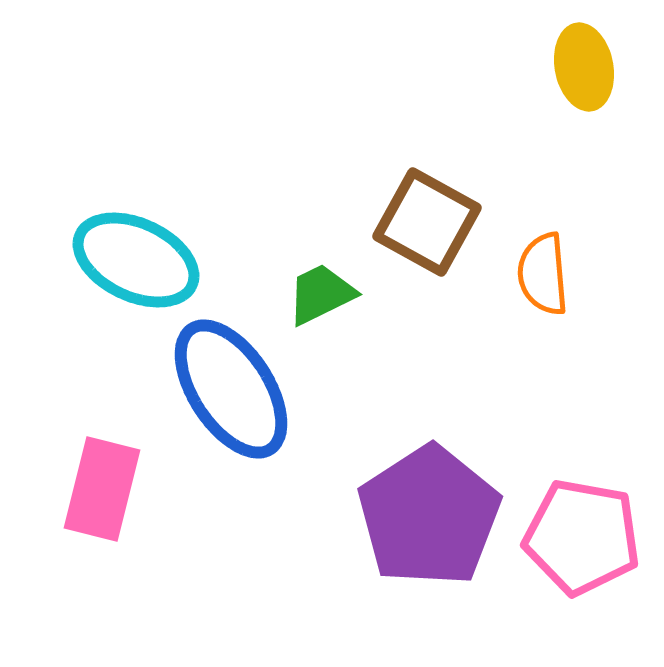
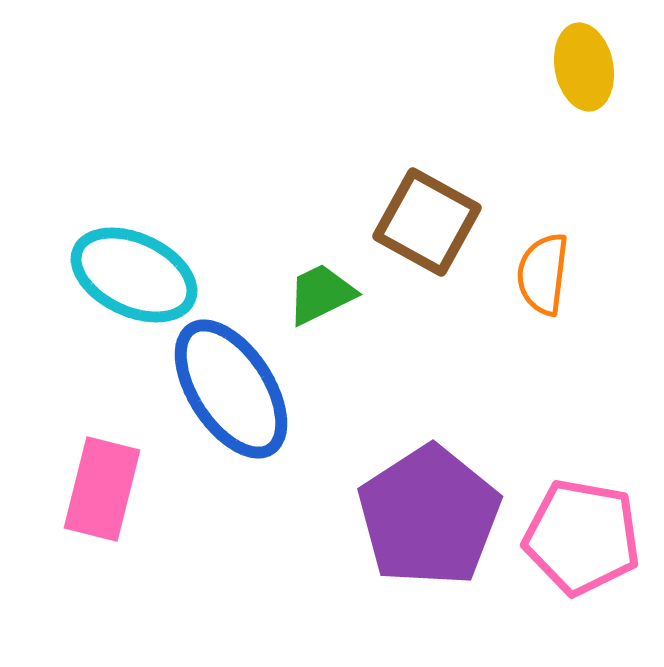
cyan ellipse: moved 2 px left, 15 px down
orange semicircle: rotated 12 degrees clockwise
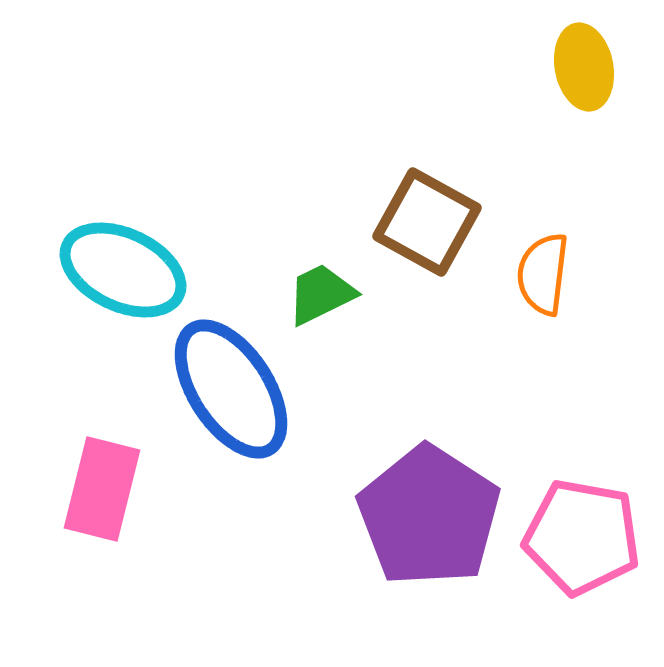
cyan ellipse: moved 11 px left, 5 px up
purple pentagon: rotated 6 degrees counterclockwise
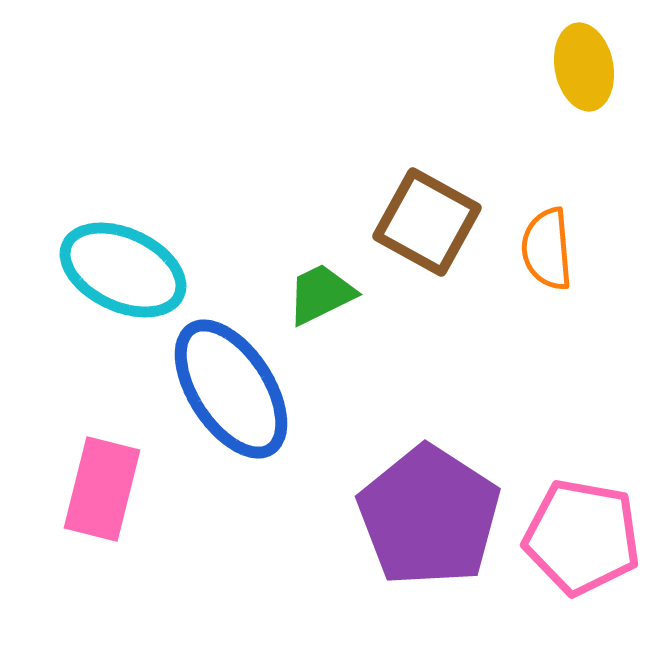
orange semicircle: moved 4 px right, 25 px up; rotated 12 degrees counterclockwise
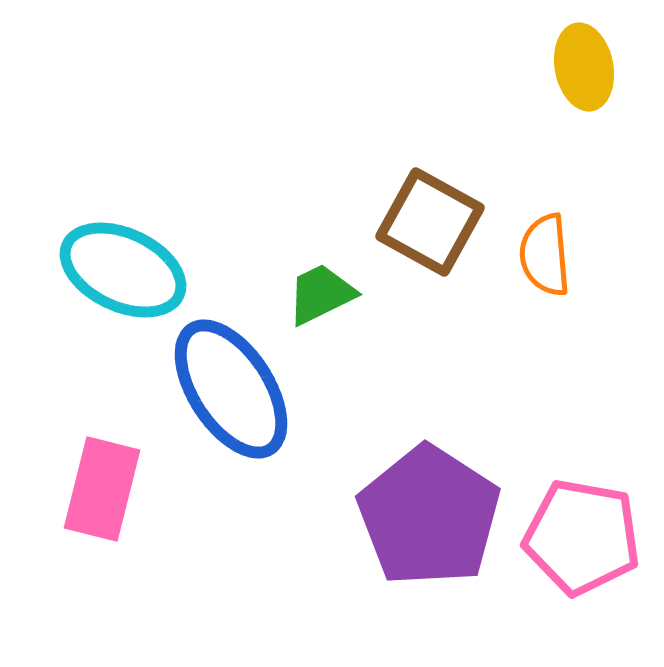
brown square: moved 3 px right
orange semicircle: moved 2 px left, 6 px down
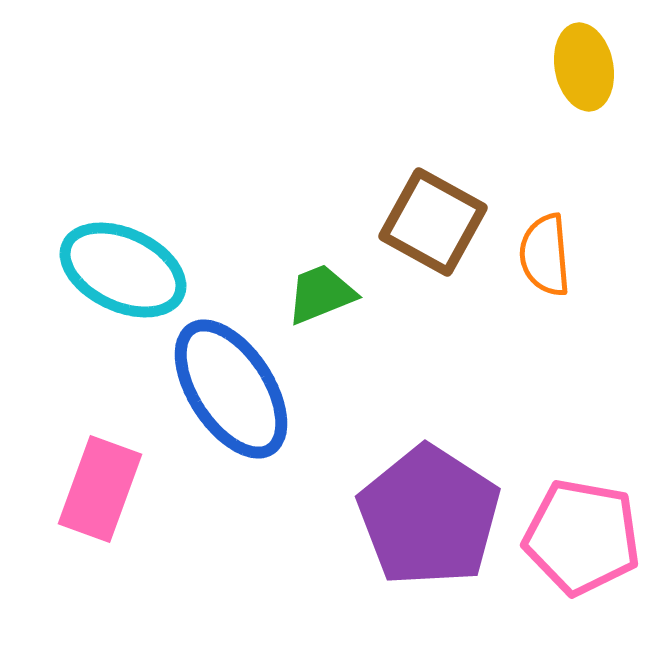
brown square: moved 3 px right
green trapezoid: rotated 4 degrees clockwise
pink rectangle: moved 2 px left; rotated 6 degrees clockwise
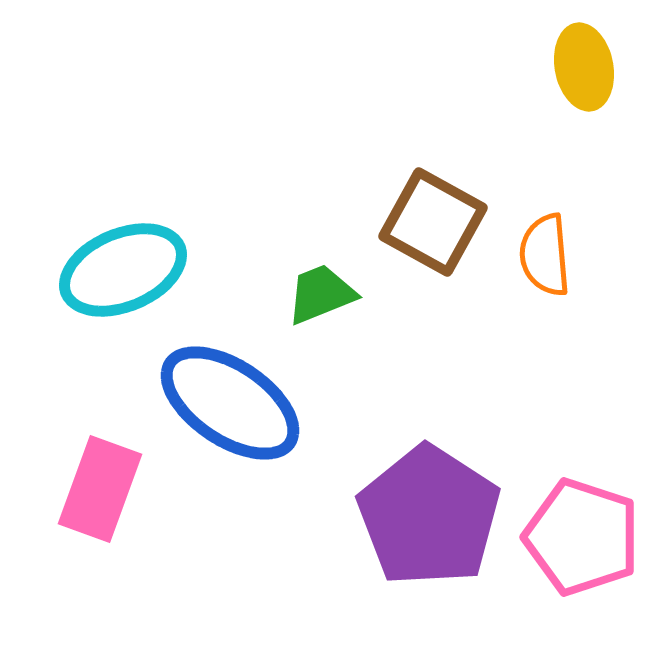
cyan ellipse: rotated 48 degrees counterclockwise
blue ellipse: moved 1 px left, 14 px down; rotated 23 degrees counterclockwise
pink pentagon: rotated 8 degrees clockwise
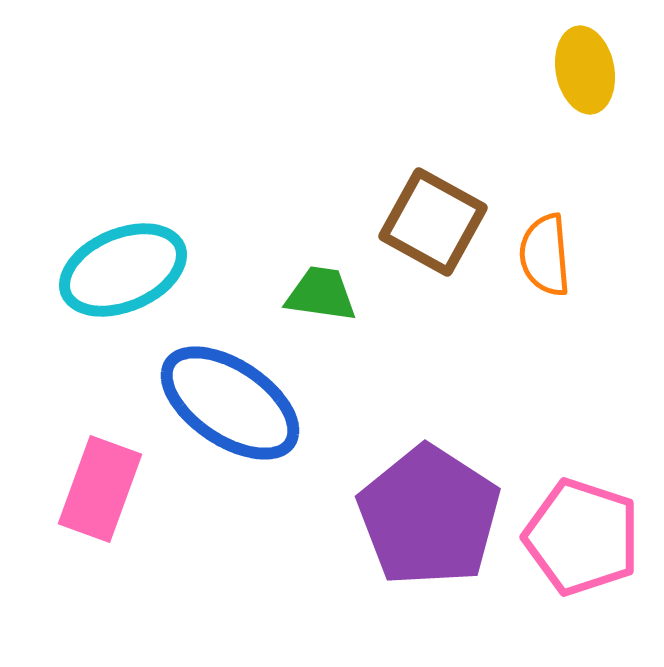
yellow ellipse: moved 1 px right, 3 px down
green trapezoid: rotated 30 degrees clockwise
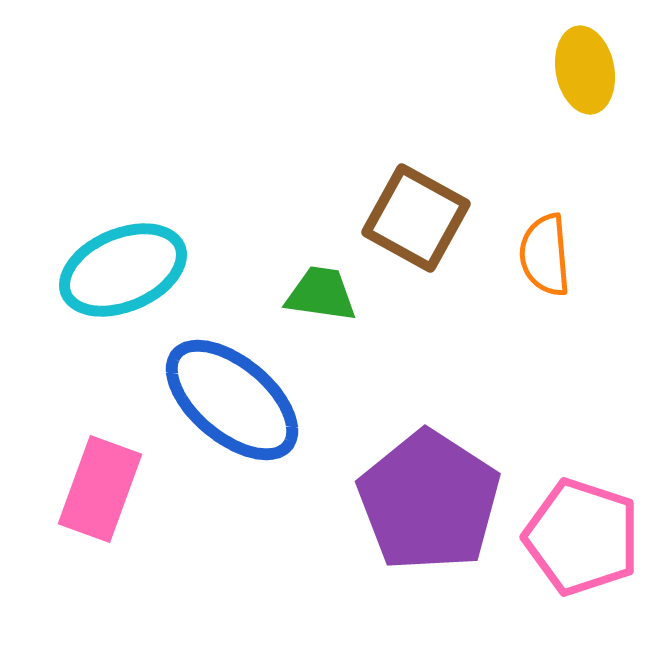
brown square: moved 17 px left, 4 px up
blue ellipse: moved 2 px right, 3 px up; rotated 6 degrees clockwise
purple pentagon: moved 15 px up
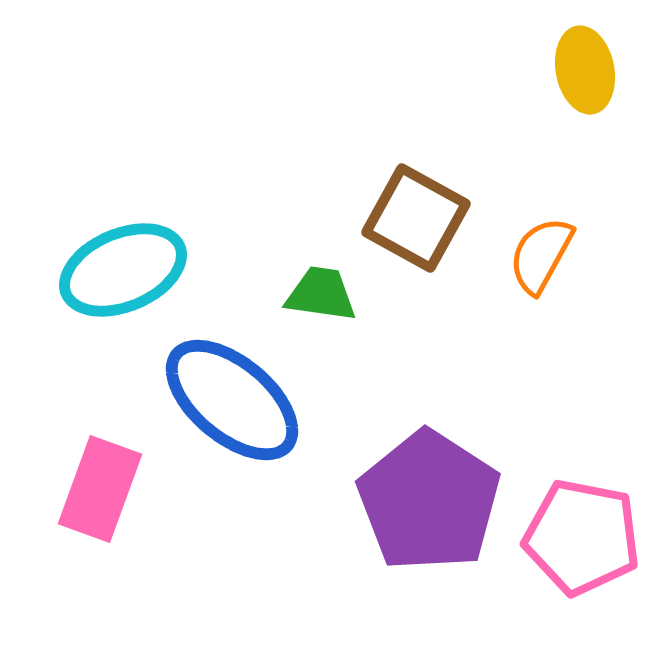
orange semicircle: moved 4 px left; rotated 34 degrees clockwise
pink pentagon: rotated 7 degrees counterclockwise
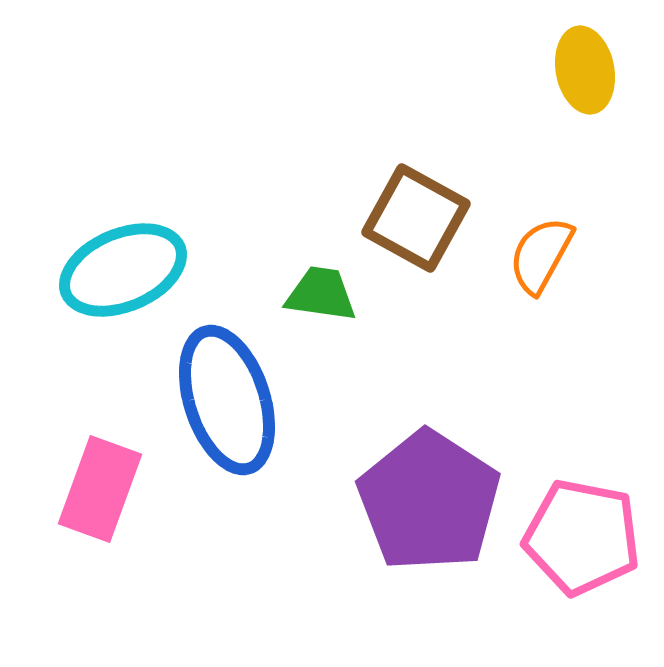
blue ellipse: moved 5 px left; rotated 32 degrees clockwise
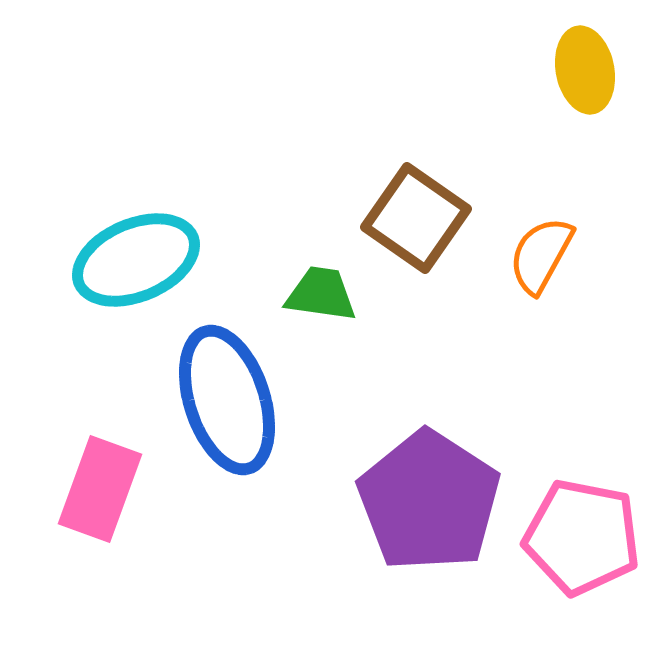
brown square: rotated 6 degrees clockwise
cyan ellipse: moved 13 px right, 10 px up
